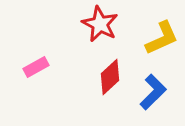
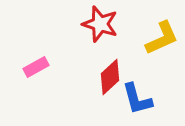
red star: rotated 9 degrees counterclockwise
blue L-shape: moved 16 px left, 7 px down; rotated 120 degrees clockwise
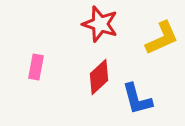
pink rectangle: rotated 50 degrees counterclockwise
red diamond: moved 11 px left
